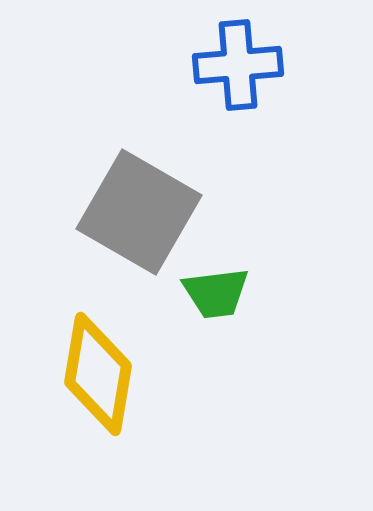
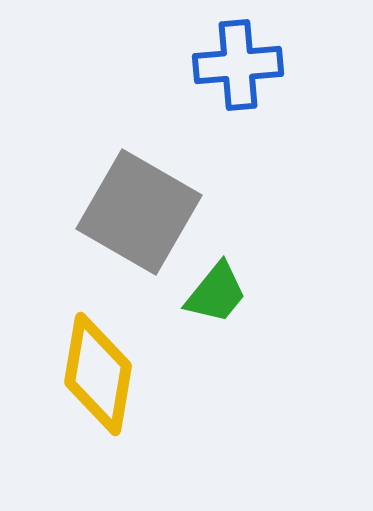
green trapezoid: rotated 44 degrees counterclockwise
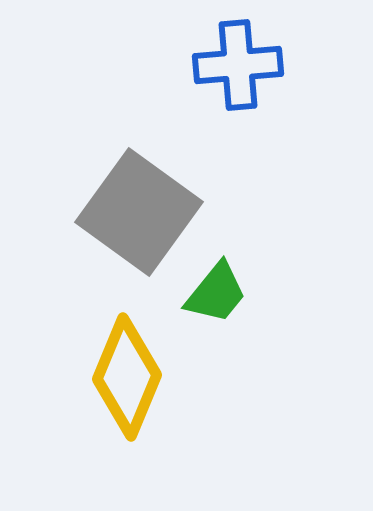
gray square: rotated 6 degrees clockwise
yellow diamond: moved 29 px right, 3 px down; rotated 13 degrees clockwise
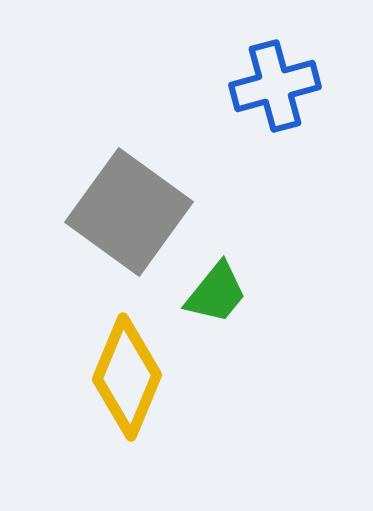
blue cross: moved 37 px right, 21 px down; rotated 10 degrees counterclockwise
gray square: moved 10 px left
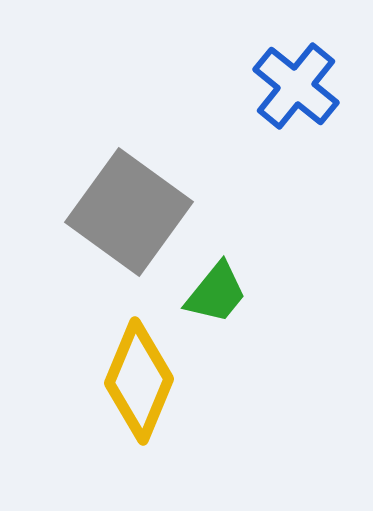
blue cross: moved 21 px right; rotated 36 degrees counterclockwise
yellow diamond: moved 12 px right, 4 px down
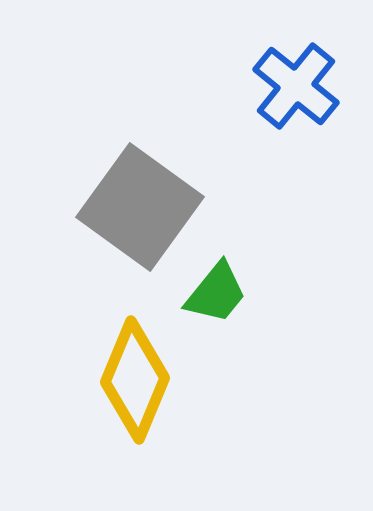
gray square: moved 11 px right, 5 px up
yellow diamond: moved 4 px left, 1 px up
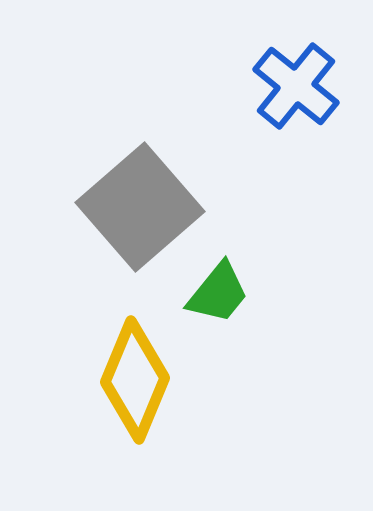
gray square: rotated 13 degrees clockwise
green trapezoid: moved 2 px right
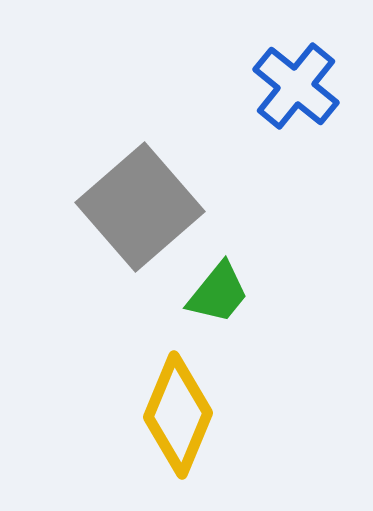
yellow diamond: moved 43 px right, 35 px down
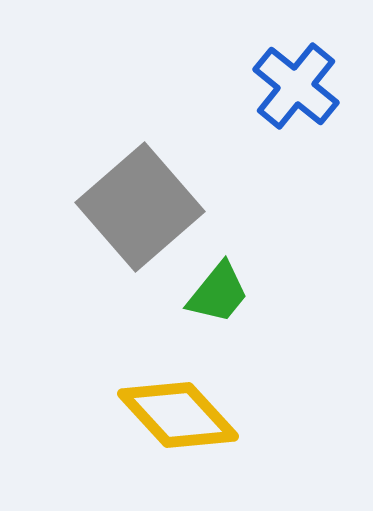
yellow diamond: rotated 65 degrees counterclockwise
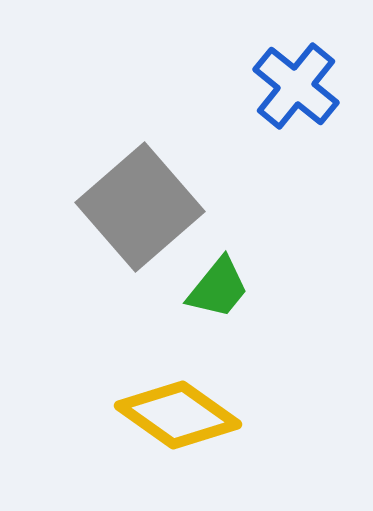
green trapezoid: moved 5 px up
yellow diamond: rotated 12 degrees counterclockwise
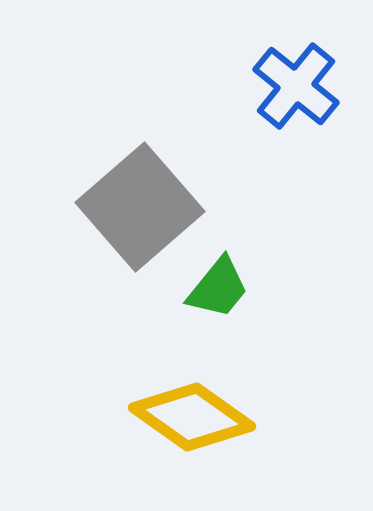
yellow diamond: moved 14 px right, 2 px down
